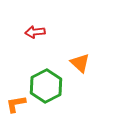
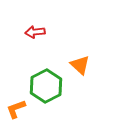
orange triangle: moved 2 px down
orange L-shape: moved 5 px down; rotated 10 degrees counterclockwise
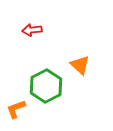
red arrow: moved 3 px left, 2 px up
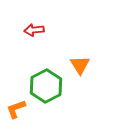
red arrow: moved 2 px right
orange triangle: rotated 15 degrees clockwise
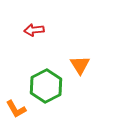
orange L-shape: rotated 100 degrees counterclockwise
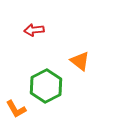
orange triangle: moved 4 px up; rotated 20 degrees counterclockwise
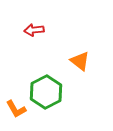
green hexagon: moved 6 px down
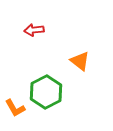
orange L-shape: moved 1 px left, 1 px up
